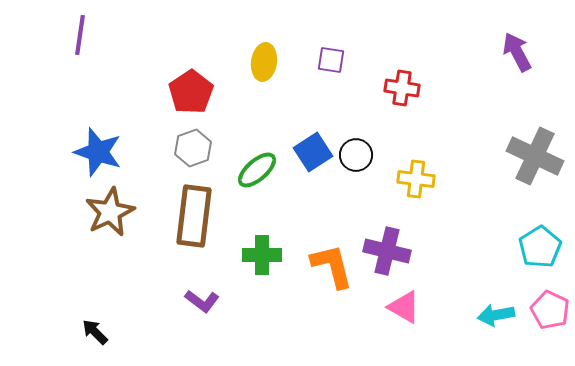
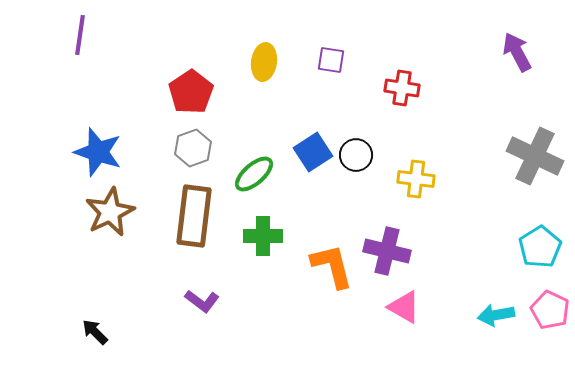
green ellipse: moved 3 px left, 4 px down
green cross: moved 1 px right, 19 px up
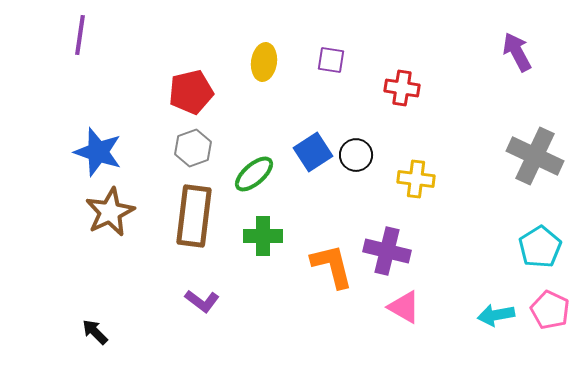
red pentagon: rotated 21 degrees clockwise
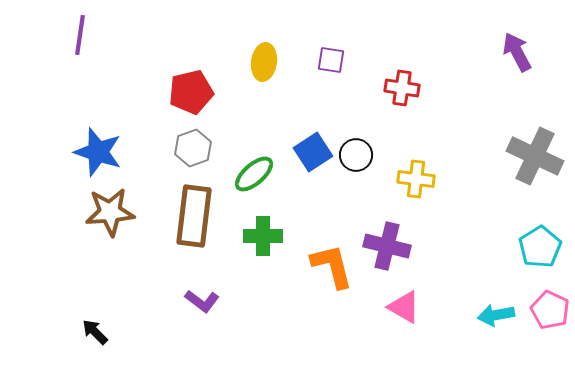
brown star: rotated 21 degrees clockwise
purple cross: moved 5 px up
